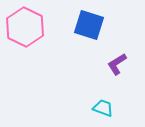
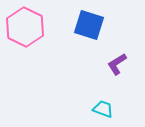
cyan trapezoid: moved 1 px down
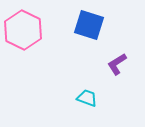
pink hexagon: moved 2 px left, 3 px down
cyan trapezoid: moved 16 px left, 11 px up
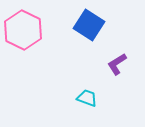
blue square: rotated 16 degrees clockwise
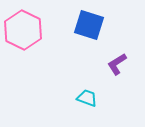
blue square: rotated 16 degrees counterclockwise
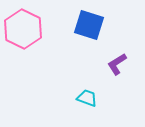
pink hexagon: moved 1 px up
